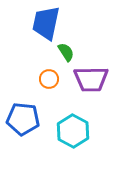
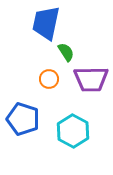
blue pentagon: rotated 12 degrees clockwise
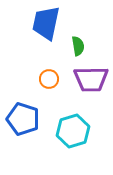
green semicircle: moved 12 px right, 6 px up; rotated 24 degrees clockwise
cyan hexagon: rotated 16 degrees clockwise
